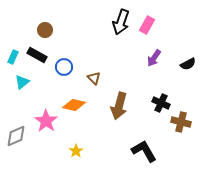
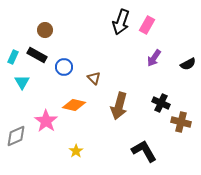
cyan triangle: rotated 21 degrees counterclockwise
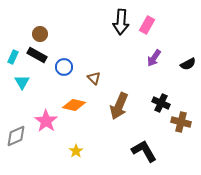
black arrow: rotated 15 degrees counterclockwise
brown circle: moved 5 px left, 4 px down
brown arrow: rotated 8 degrees clockwise
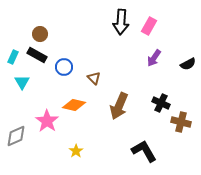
pink rectangle: moved 2 px right, 1 px down
pink star: moved 1 px right
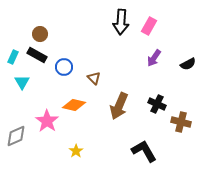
black cross: moved 4 px left, 1 px down
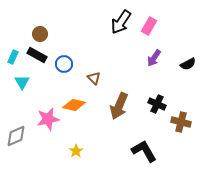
black arrow: rotated 30 degrees clockwise
blue circle: moved 3 px up
pink star: moved 1 px right, 2 px up; rotated 25 degrees clockwise
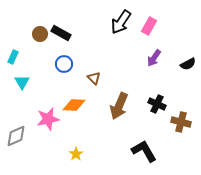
black rectangle: moved 24 px right, 22 px up
orange diamond: rotated 10 degrees counterclockwise
yellow star: moved 3 px down
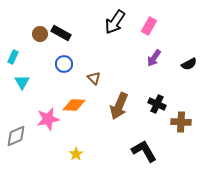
black arrow: moved 6 px left
black semicircle: moved 1 px right
brown cross: rotated 12 degrees counterclockwise
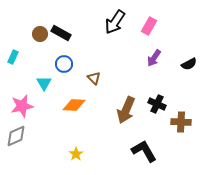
cyan triangle: moved 22 px right, 1 px down
brown arrow: moved 7 px right, 4 px down
pink star: moved 26 px left, 13 px up
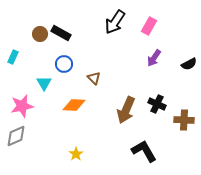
brown cross: moved 3 px right, 2 px up
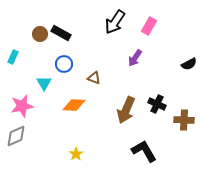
purple arrow: moved 19 px left
brown triangle: rotated 24 degrees counterclockwise
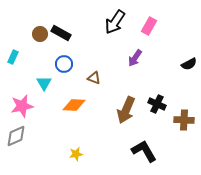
yellow star: rotated 24 degrees clockwise
